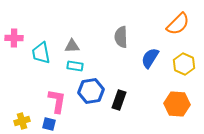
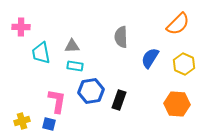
pink cross: moved 7 px right, 11 px up
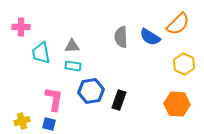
blue semicircle: moved 21 px up; rotated 90 degrees counterclockwise
cyan rectangle: moved 2 px left
pink L-shape: moved 3 px left, 2 px up
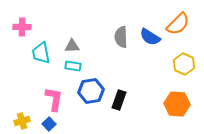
pink cross: moved 1 px right
blue square: rotated 32 degrees clockwise
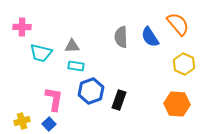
orange semicircle: rotated 85 degrees counterclockwise
blue semicircle: rotated 25 degrees clockwise
cyan trapezoid: rotated 65 degrees counterclockwise
cyan rectangle: moved 3 px right
blue hexagon: rotated 10 degrees counterclockwise
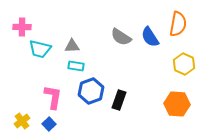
orange semicircle: rotated 50 degrees clockwise
gray semicircle: rotated 55 degrees counterclockwise
cyan trapezoid: moved 1 px left, 4 px up
pink L-shape: moved 1 px left, 2 px up
yellow cross: rotated 21 degrees counterclockwise
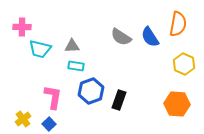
yellow cross: moved 1 px right, 2 px up
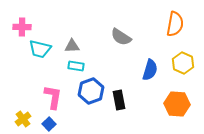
orange semicircle: moved 3 px left
blue semicircle: moved 33 px down; rotated 130 degrees counterclockwise
yellow hexagon: moved 1 px left, 1 px up
black rectangle: rotated 30 degrees counterclockwise
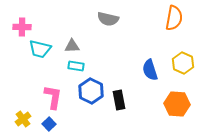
orange semicircle: moved 1 px left, 6 px up
gray semicircle: moved 13 px left, 18 px up; rotated 20 degrees counterclockwise
blue semicircle: rotated 145 degrees clockwise
blue hexagon: rotated 15 degrees counterclockwise
